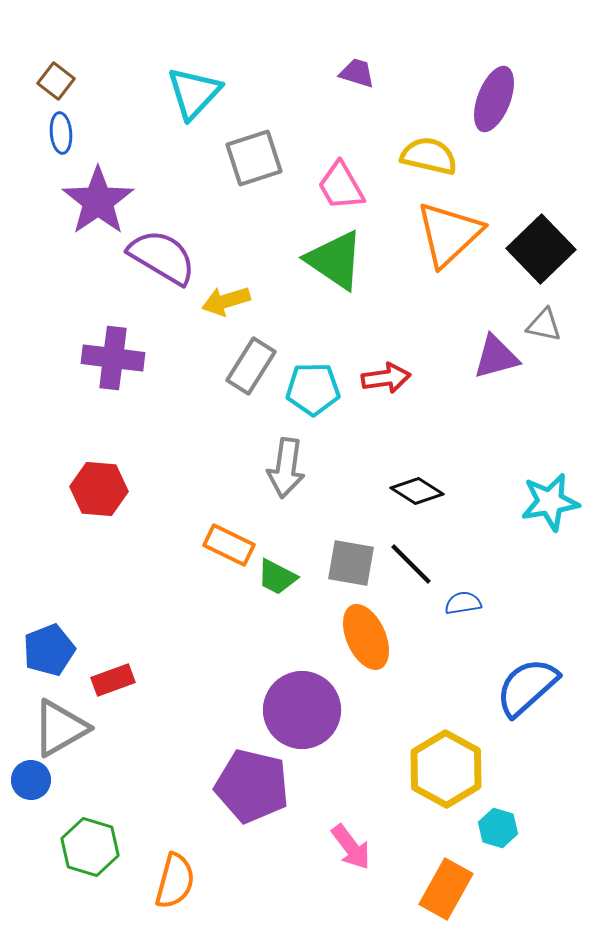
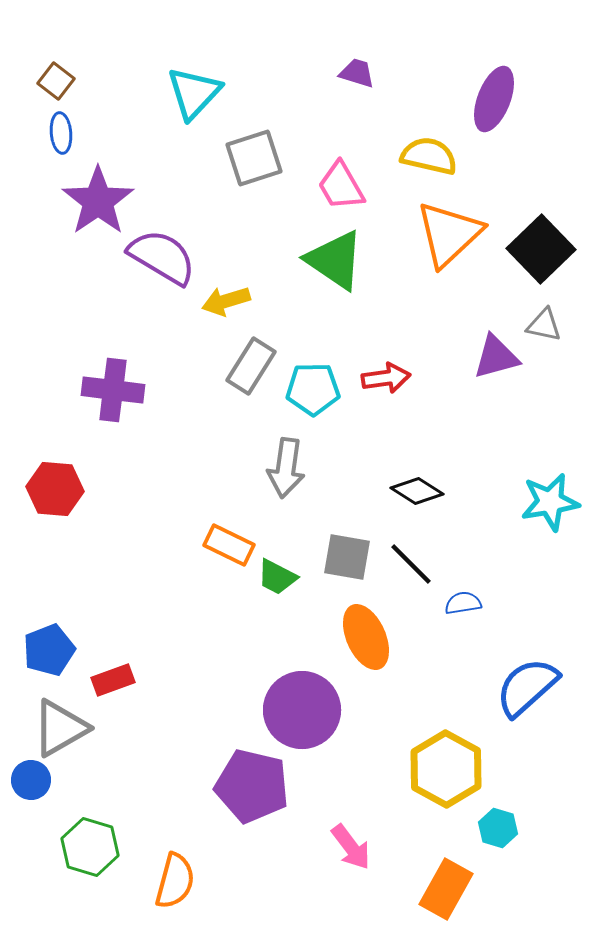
purple cross at (113, 358): moved 32 px down
red hexagon at (99, 489): moved 44 px left
gray square at (351, 563): moved 4 px left, 6 px up
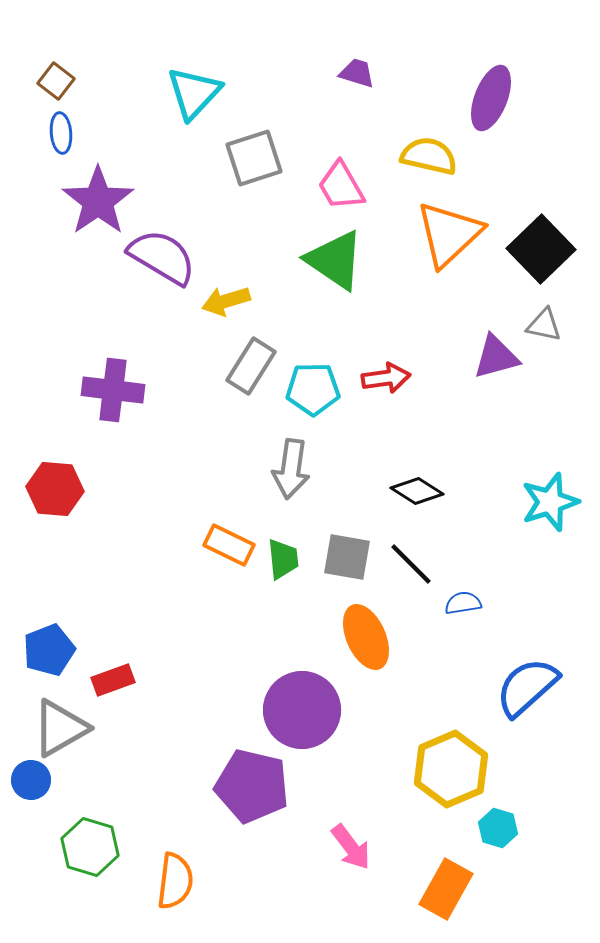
purple ellipse at (494, 99): moved 3 px left, 1 px up
gray arrow at (286, 468): moved 5 px right, 1 px down
cyan star at (550, 502): rotated 8 degrees counterclockwise
green trapezoid at (277, 577): moved 6 px right, 18 px up; rotated 123 degrees counterclockwise
yellow hexagon at (446, 769): moved 5 px right; rotated 8 degrees clockwise
orange semicircle at (175, 881): rotated 8 degrees counterclockwise
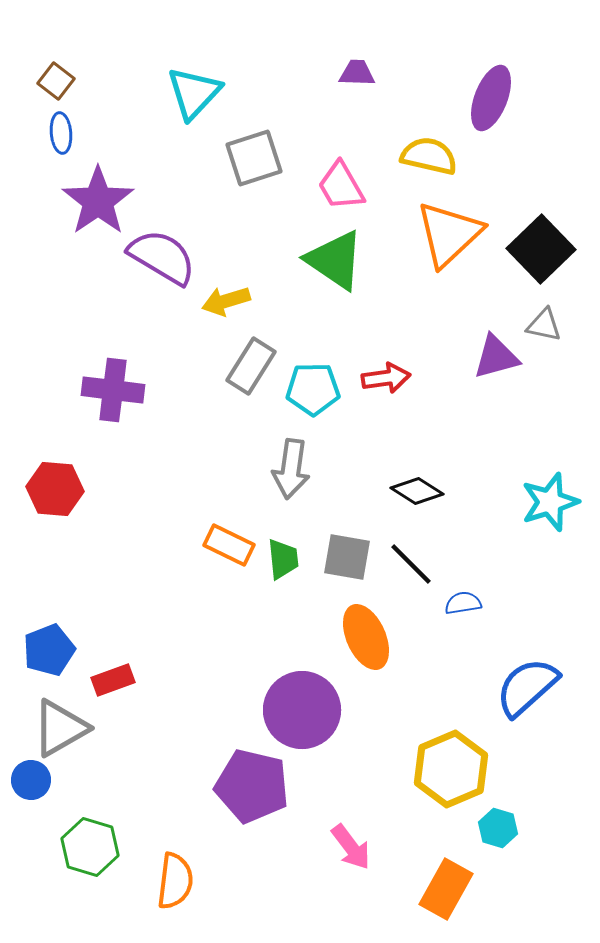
purple trapezoid at (357, 73): rotated 15 degrees counterclockwise
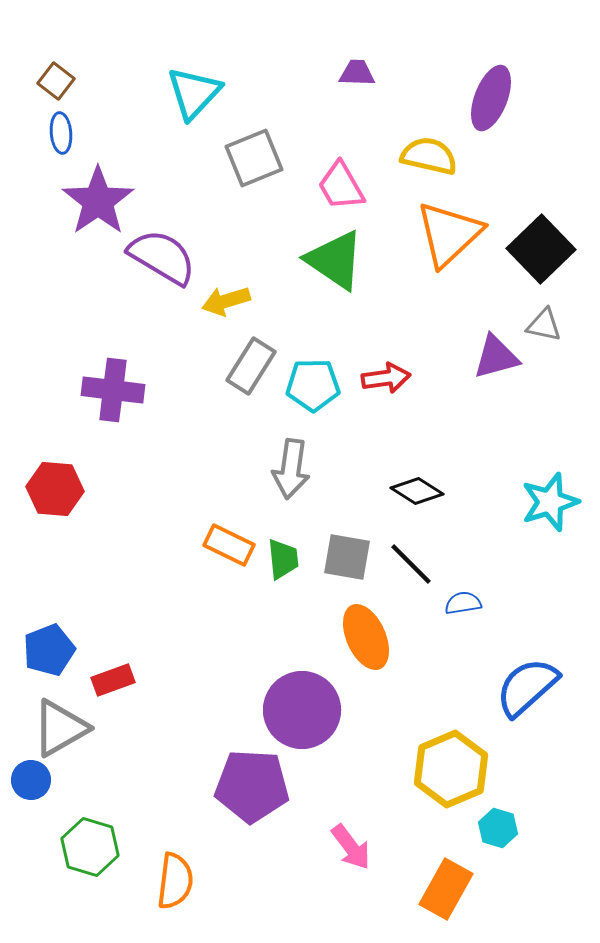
gray square at (254, 158): rotated 4 degrees counterclockwise
cyan pentagon at (313, 389): moved 4 px up
purple pentagon at (252, 786): rotated 10 degrees counterclockwise
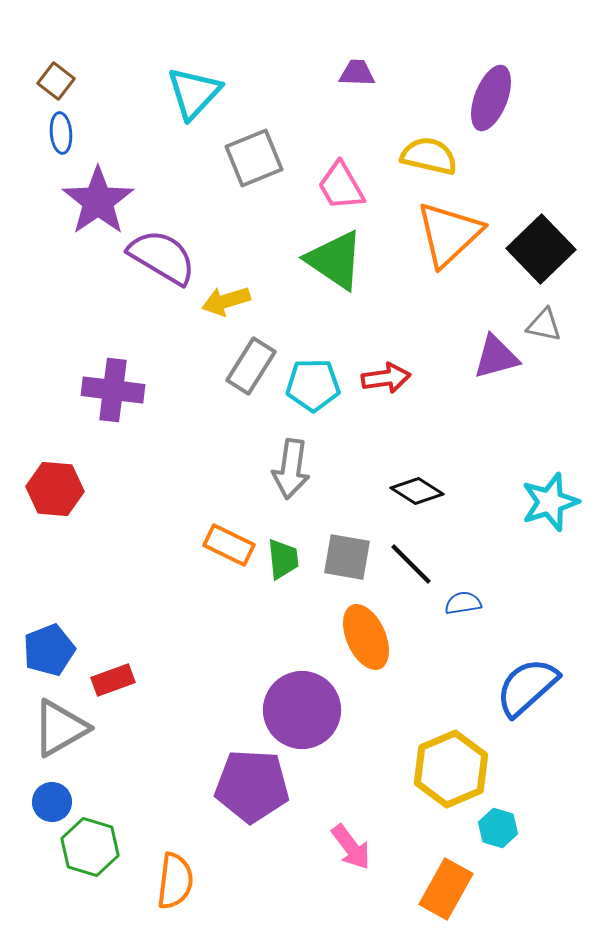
blue circle at (31, 780): moved 21 px right, 22 px down
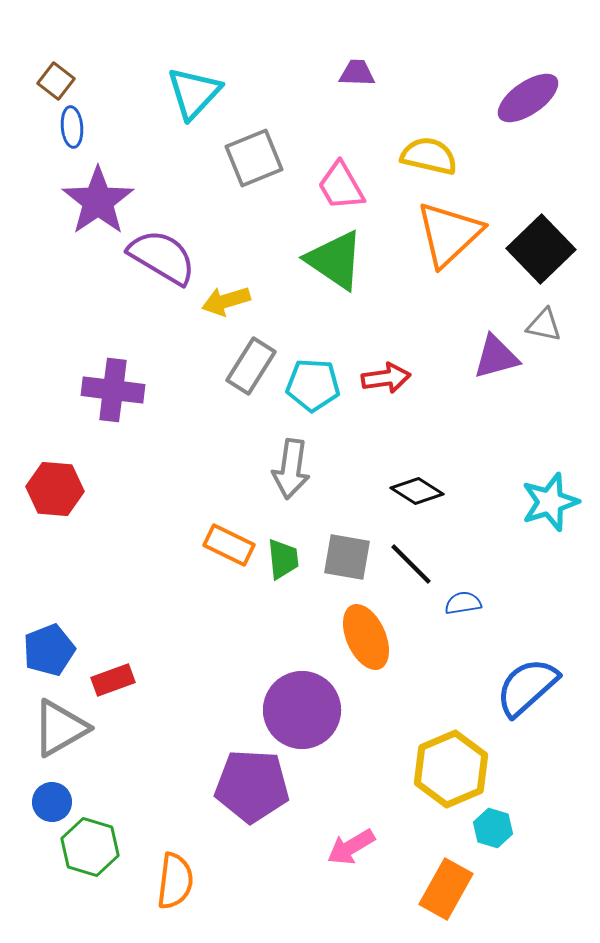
purple ellipse at (491, 98): moved 37 px right; rotated 34 degrees clockwise
blue ellipse at (61, 133): moved 11 px right, 6 px up
cyan pentagon at (313, 385): rotated 4 degrees clockwise
cyan hexagon at (498, 828): moved 5 px left
pink arrow at (351, 847): rotated 96 degrees clockwise
